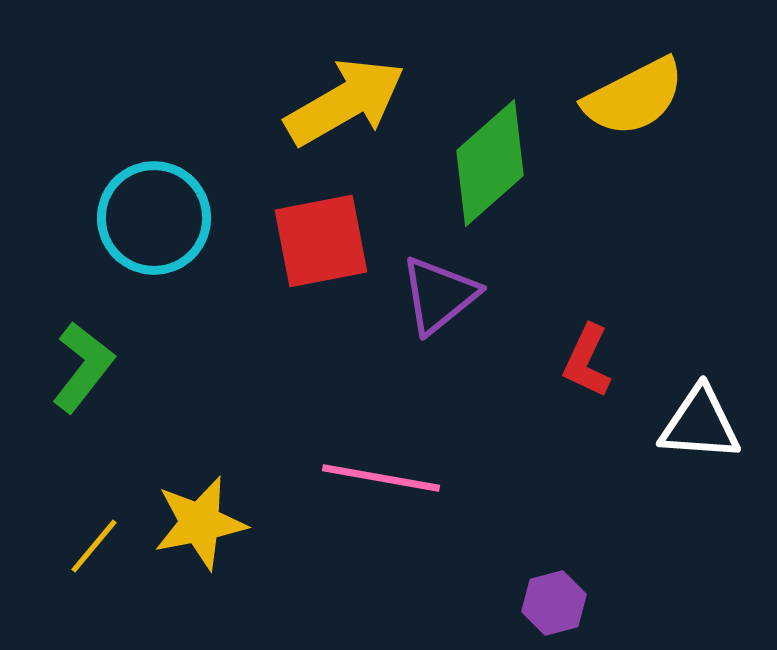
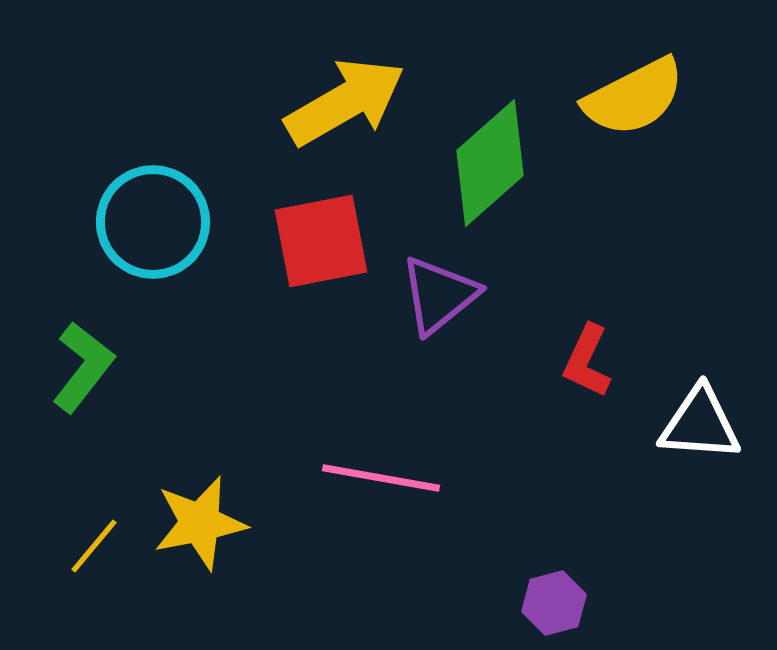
cyan circle: moved 1 px left, 4 px down
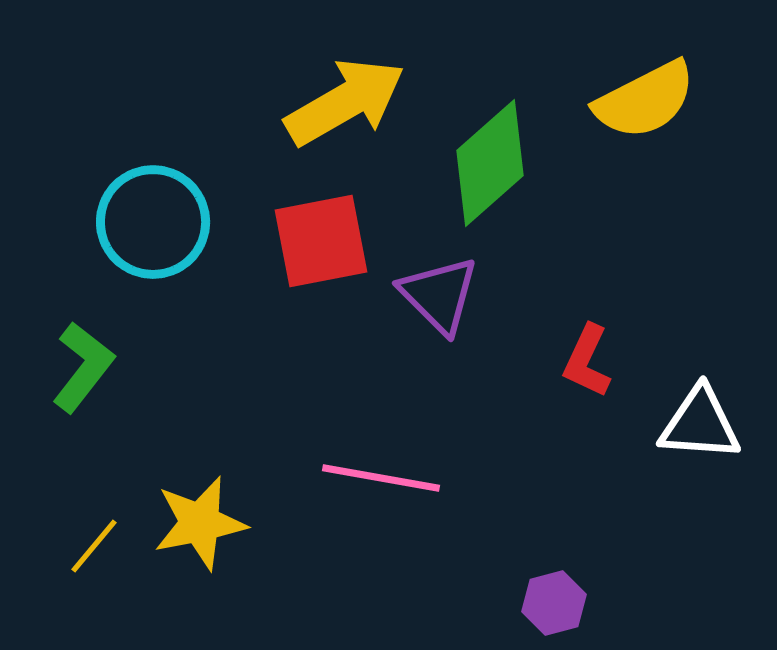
yellow semicircle: moved 11 px right, 3 px down
purple triangle: rotated 36 degrees counterclockwise
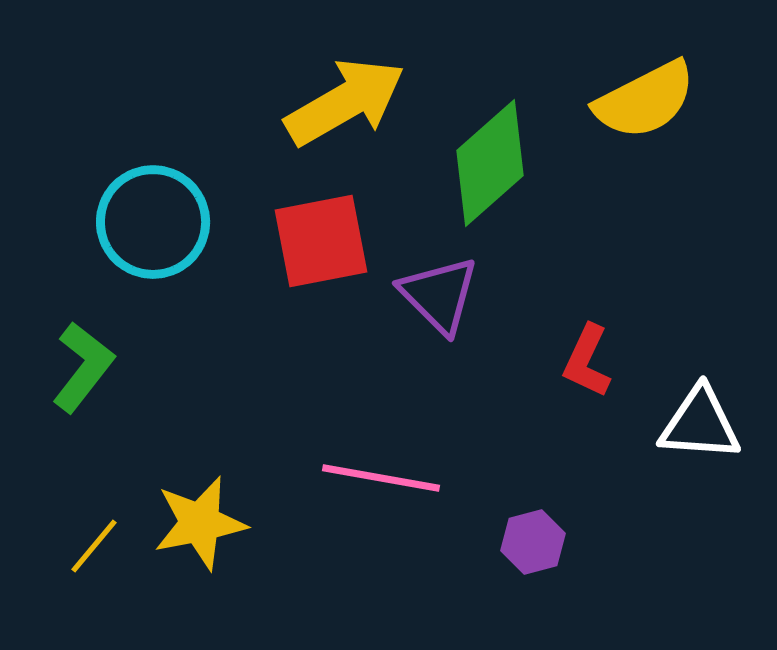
purple hexagon: moved 21 px left, 61 px up
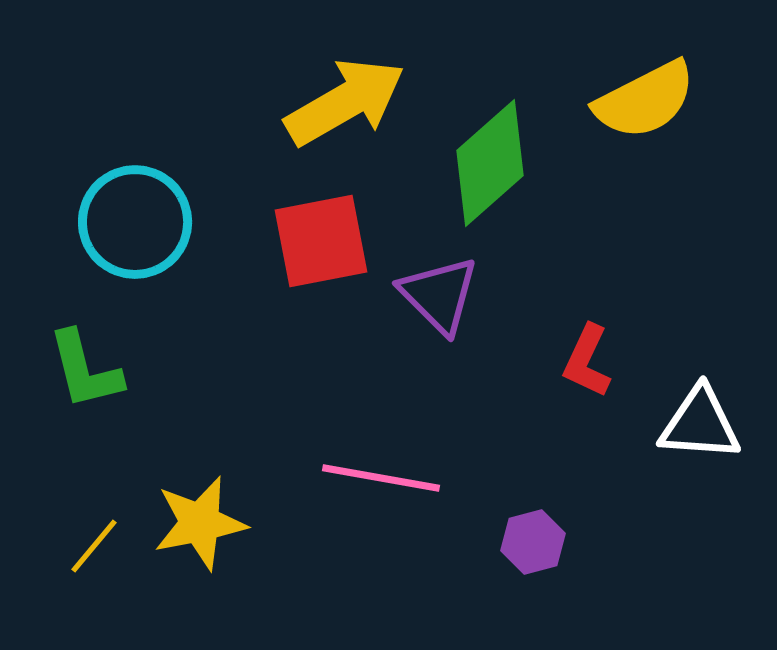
cyan circle: moved 18 px left
green L-shape: moved 2 px right, 3 px down; rotated 128 degrees clockwise
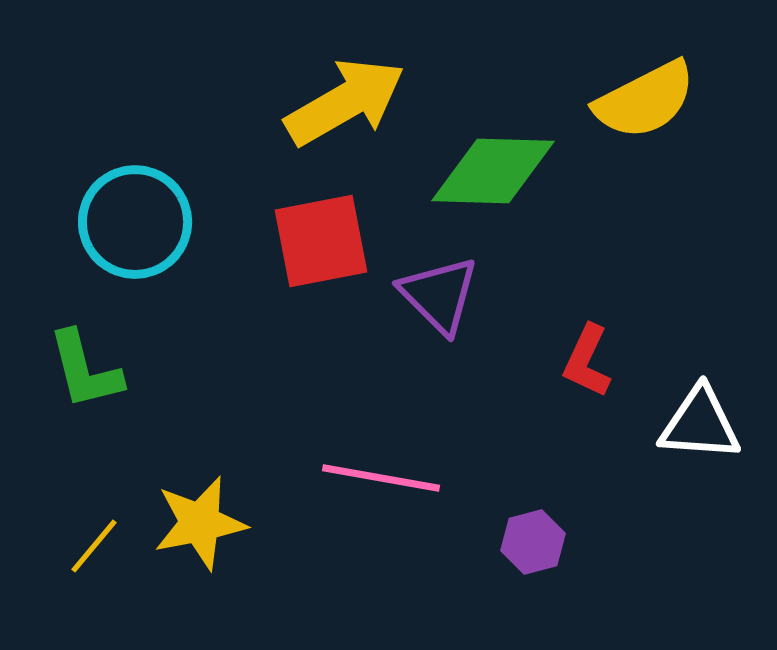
green diamond: moved 3 px right, 8 px down; rotated 43 degrees clockwise
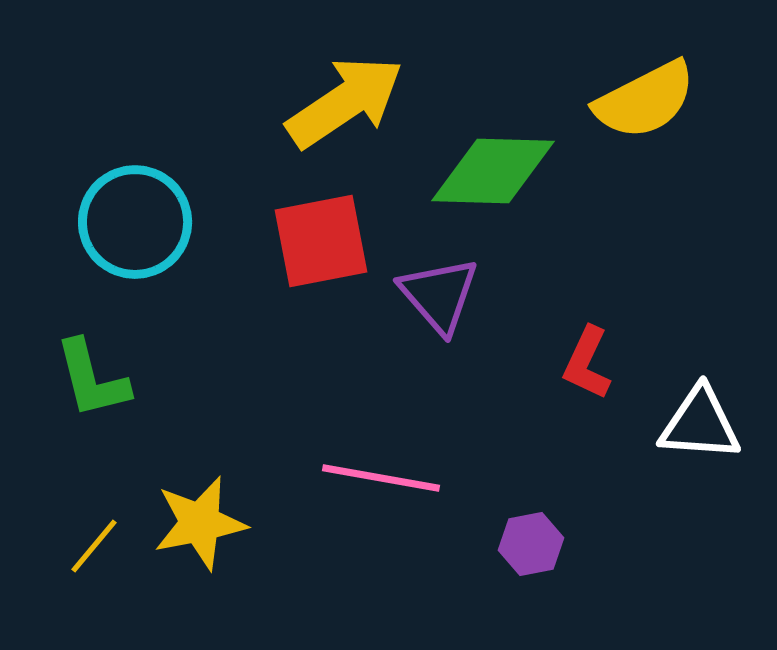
yellow arrow: rotated 4 degrees counterclockwise
purple triangle: rotated 4 degrees clockwise
red L-shape: moved 2 px down
green L-shape: moved 7 px right, 9 px down
purple hexagon: moved 2 px left, 2 px down; rotated 4 degrees clockwise
